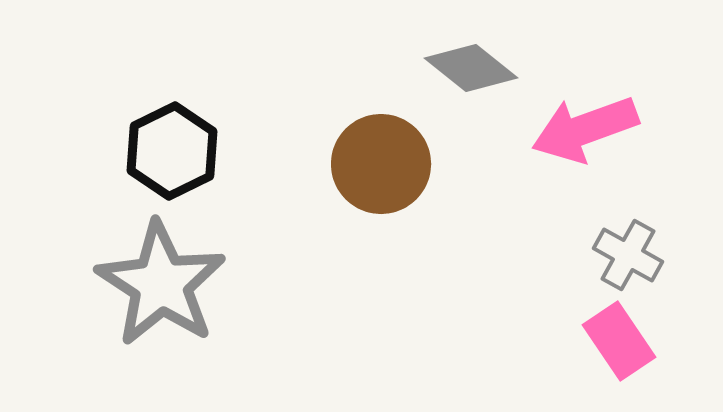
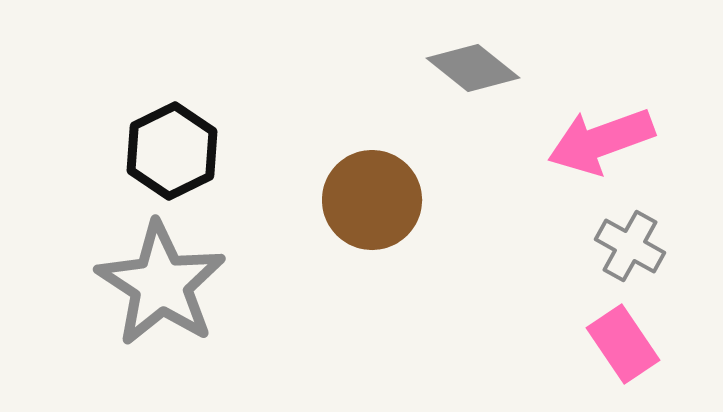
gray diamond: moved 2 px right
pink arrow: moved 16 px right, 12 px down
brown circle: moved 9 px left, 36 px down
gray cross: moved 2 px right, 9 px up
pink rectangle: moved 4 px right, 3 px down
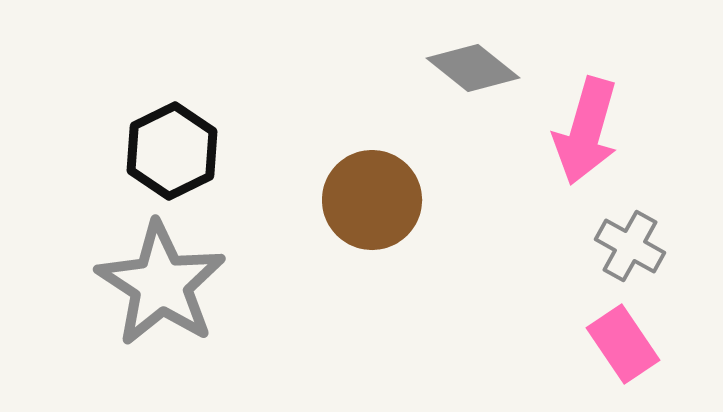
pink arrow: moved 15 px left, 10 px up; rotated 54 degrees counterclockwise
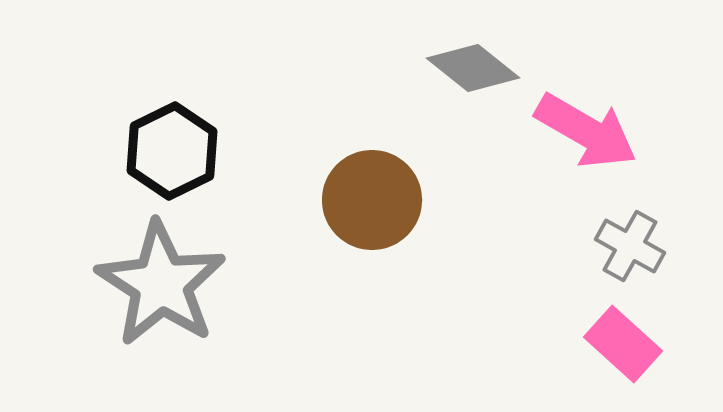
pink arrow: rotated 76 degrees counterclockwise
pink rectangle: rotated 14 degrees counterclockwise
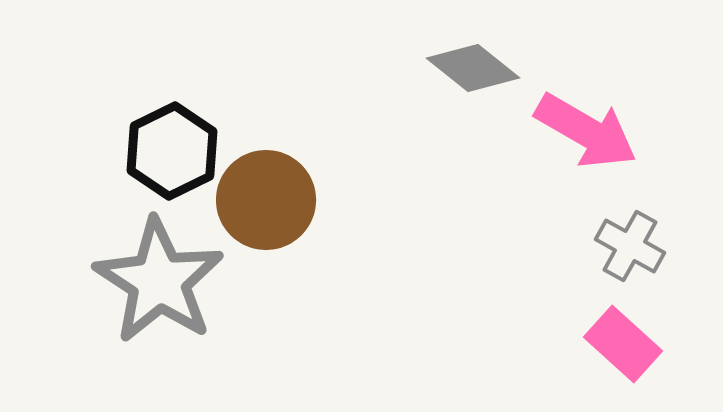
brown circle: moved 106 px left
gray star: moved 2 px left, 3 px up
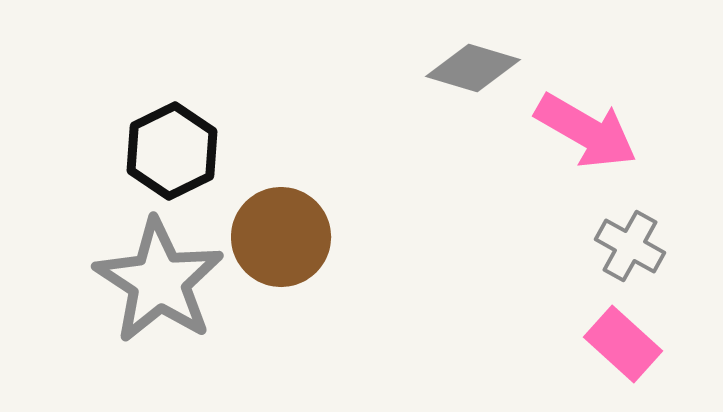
gray diamond: rotated 22 degrees counterclockwise
brown circle: moved 15 px right, 37 px down
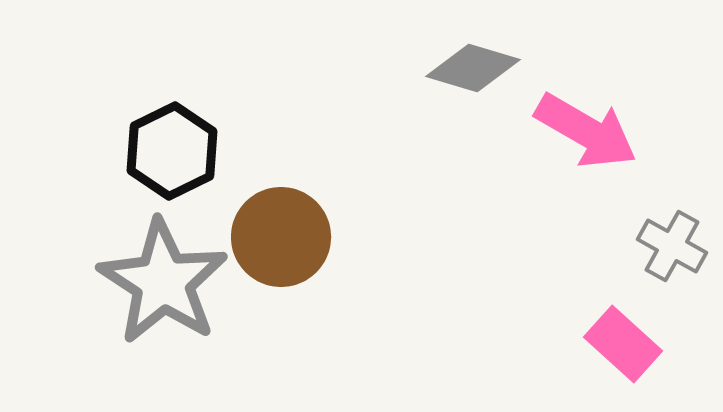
gray cross: moved 42 px right
gray star: moved 4 px right, 1 px down
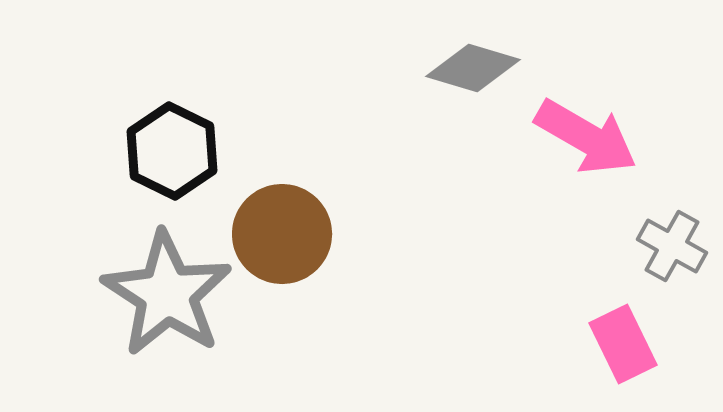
pink arrow: moved 6 px down
black hexagon: rotated 8 degrees counterclockwise
brown circle: moved 1 px right, 3 px up
gray star: moved 4 px right, 12 px down
pink rectangle: rotated 22 degrees clockwise
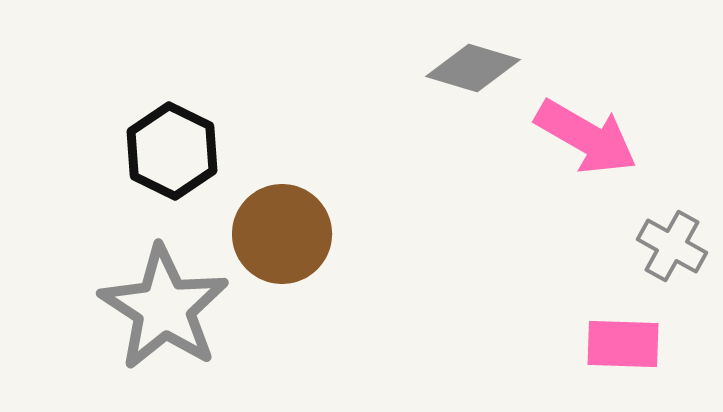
gray star: moved 3 px left, 14 px down
pink rectangle: rotated 62 degrees counterclockwise
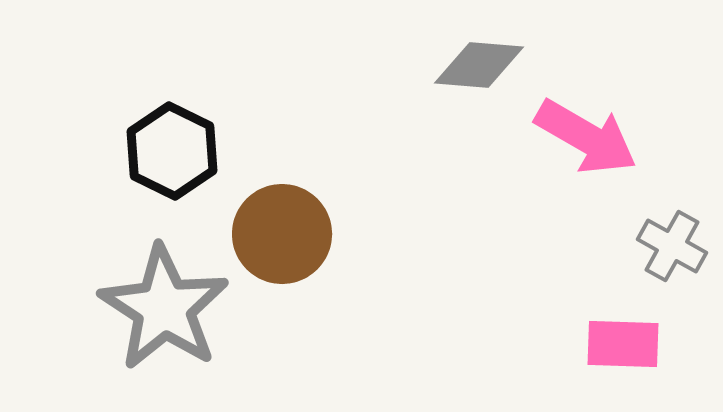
gray diamond: moved 6 px right, 3 px up; rotated 12 degrees counterclockwise
